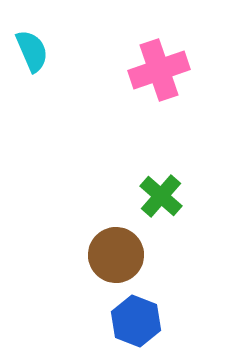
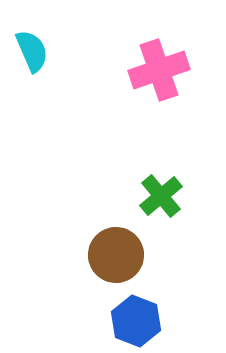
green cross: rotated 9 degrees clockwise
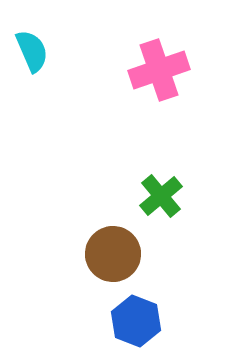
brown circle: moved 3 px left, 1 px up
